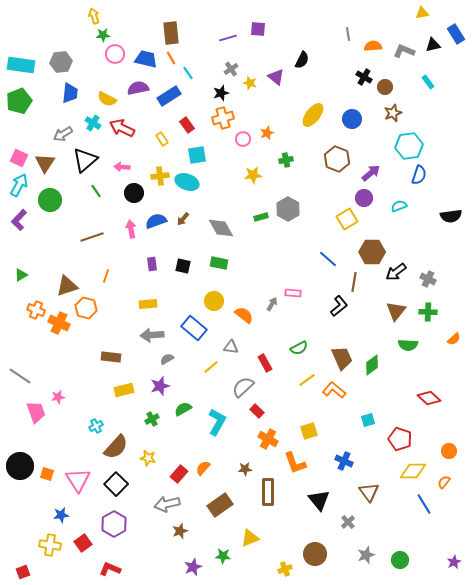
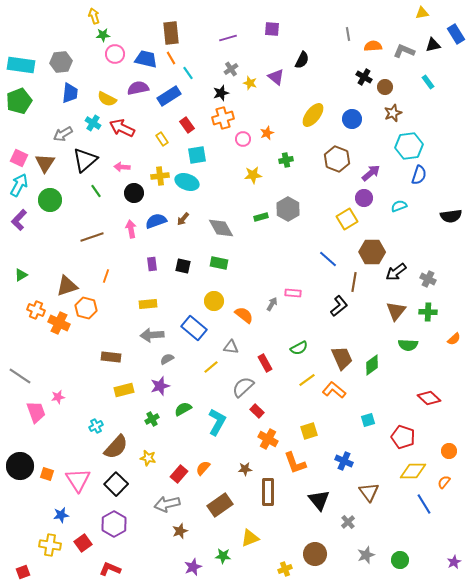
purple square at (258, 29): moved 14 px right
red pentagon at (400, 439): moved 3 px right, 2 px up
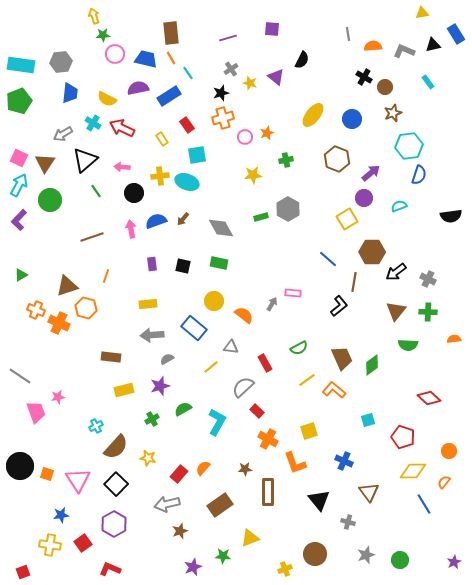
pink circle at (243, 139): moved 2 px right, 2 px up
orange semicircle at (454, 339): rotated 144 degrees counterclockwise
gray cross at (348, 522): rotated 32 degrees counterclockwise
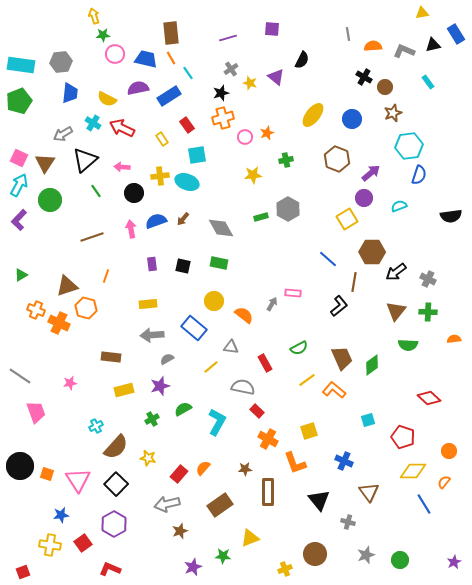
gray semicircle at (243, 387): rotated 55 degrees clockwise
pink star at (58, 397): moved 12 px right, 14 px up
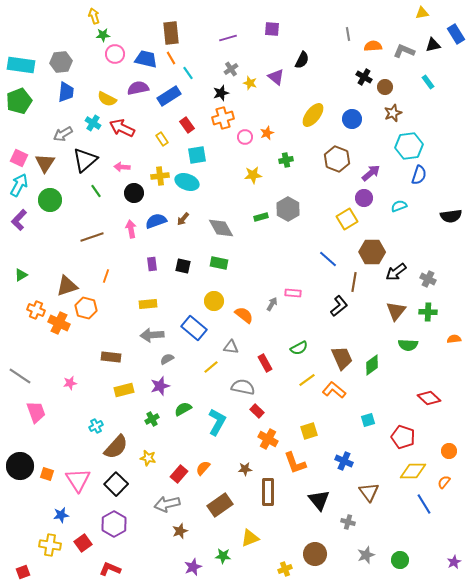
blue trapezoid at (70, 93): moved 4 px left, 1 px up
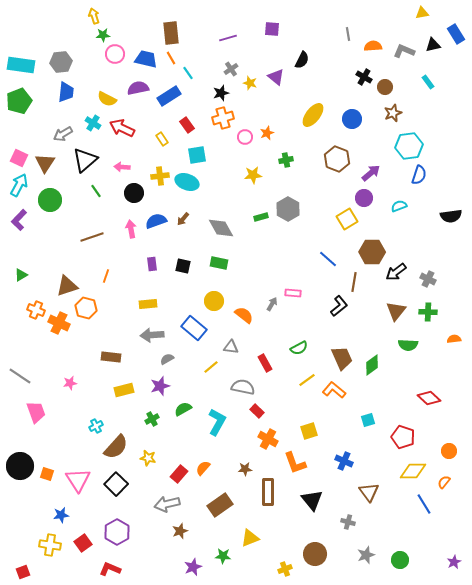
black triangle at (319, 500): moved 7 px left
purple hexagon at (114, 524): moved 3 px right, 8 px down
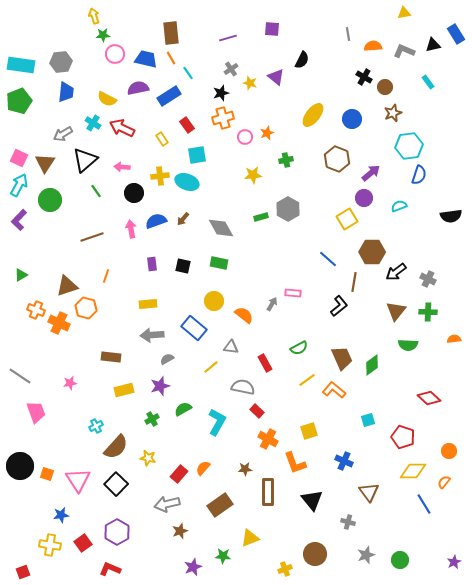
yellow triangle at (422, 13): moved 18 px left
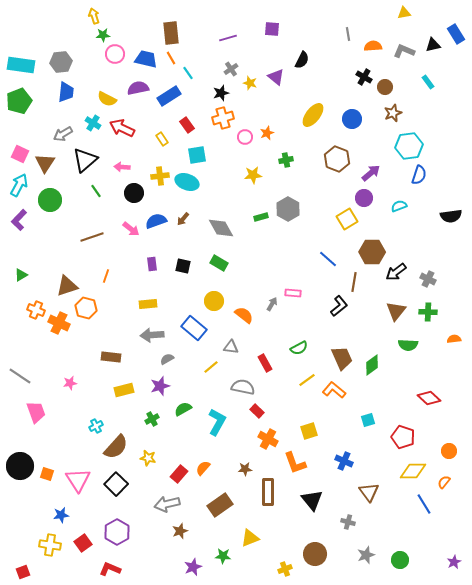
pink square at (19, 158): moved 1 px right, 4 px up
pink arrow at (131, 229): rotated 138 degrees clockwise
green rectangle at (219, 263): rotated 18 degrees clockwise
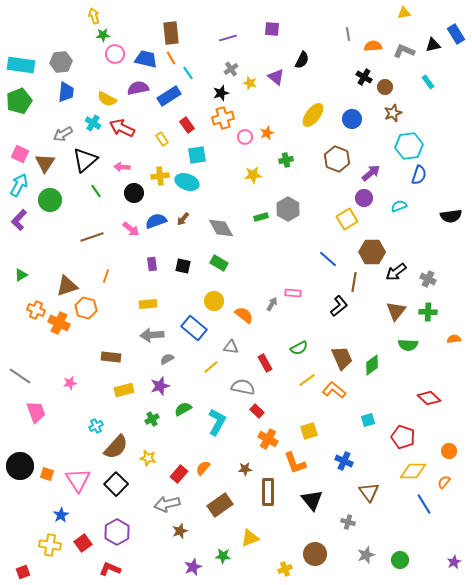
blue star at (61, 515): rotated 21 degrees counterclockwise
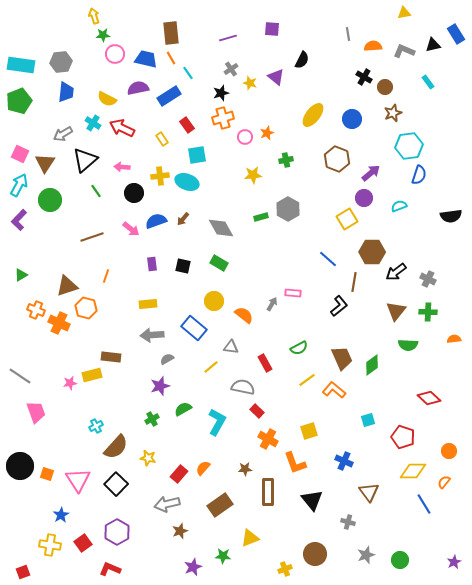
yellow rectangle at (124, 390): moved 32 px left, 15 px up
